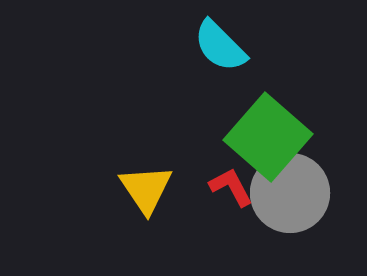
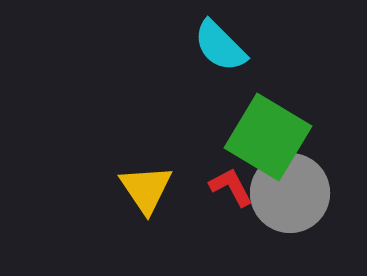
green square: rotated 10 degrees counterclockwise
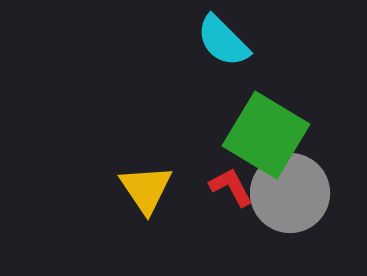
cyan semicircle: moved 3 px right, 5 px up
green square: moved 2 px left, 2 px up
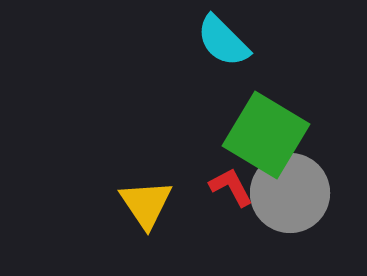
yellow triangle: moved 15 px down
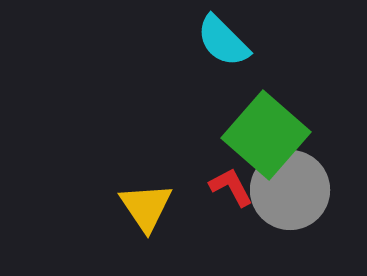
green square: rotated 10 degrees clockwise
gray circle: moved 3 px up
yellow triangle: moved 3 px down
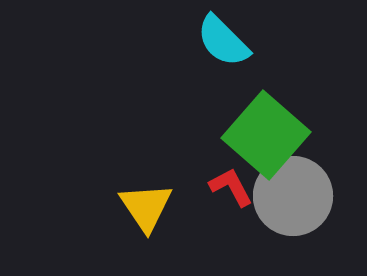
gray circle: moved 3 px right, 6 px down
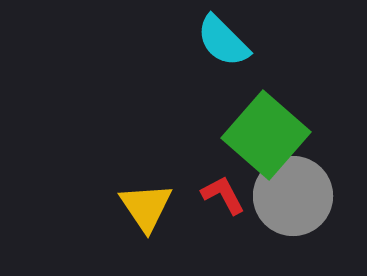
red L-shape: moved 8 px left, 8 px down
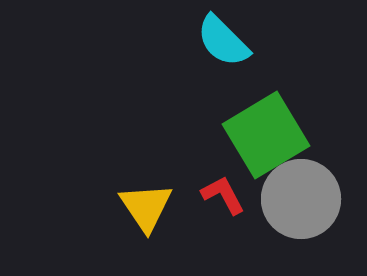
green square: rotated 18 degrees clockwise
gray circle: moved 8 px right, 3 px down
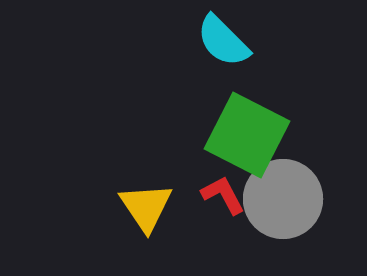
green square: moved 19 px left; rotated 32 degrees counterclockwise
gray circle: moved 18 px left
